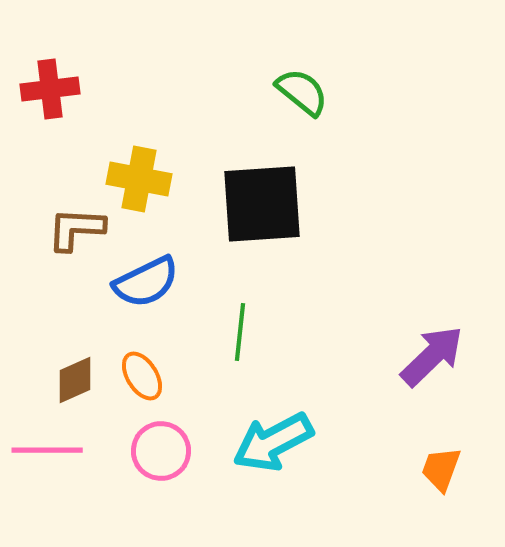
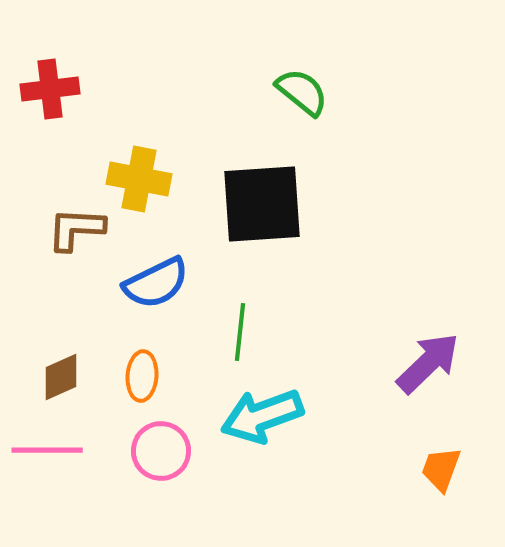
blue semicircle: moved 10 px right, 1 px down
purple arrow: moved 4 px left, 7 px down
orange ellipse: rotated 36 degrees clockwise
brown diamond: moved 14 px left, 3 px up
cyan arrow: moved 11 px left, 26 px up; rotated 8 degrees clockwise
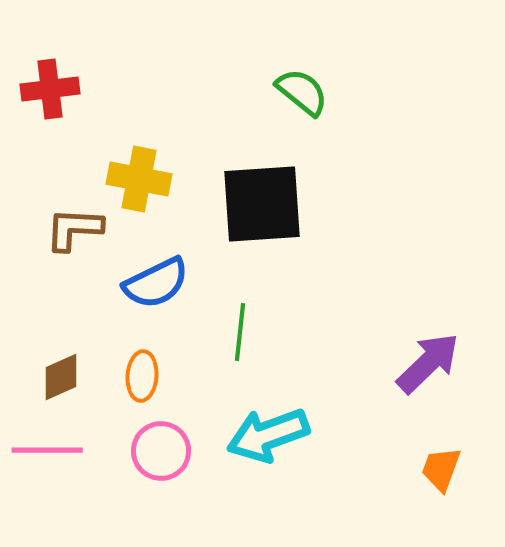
brown L-shape: moved 2 px left
cyan arrow: moved 6 px right, 19 px down
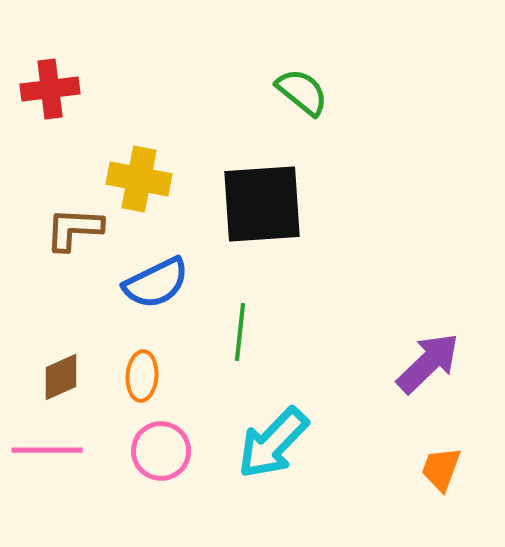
cyan arrow: moved 5 px right, 8 px down; rotated 26 degrees counterclockwise
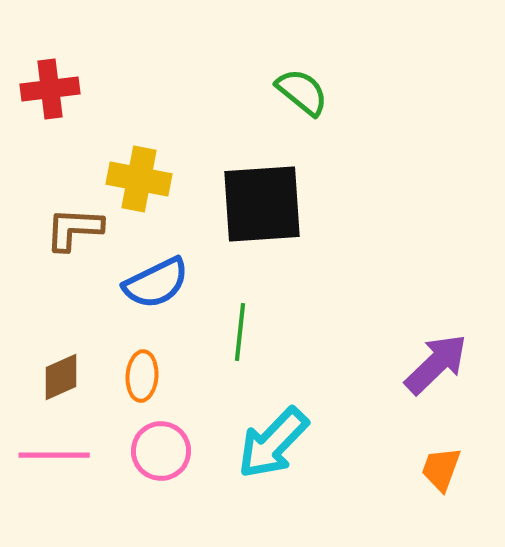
purple arrow: moved 8 px right, 1 px down
pink line: moved 7 px right, 5 px down
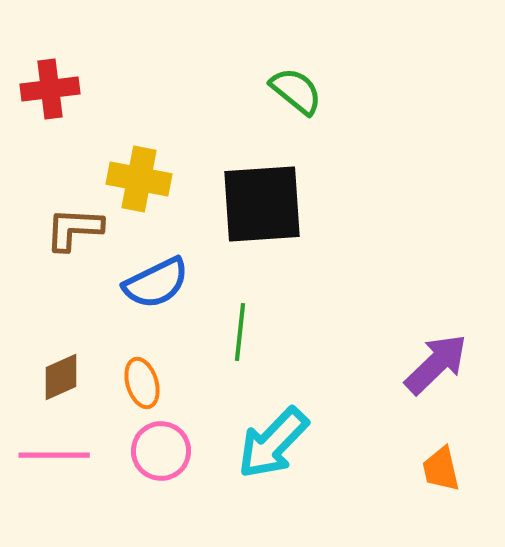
green semicircle: moved 6 px left, 1 px up
orange ellipse: moved 7 px down; rotated 21 degrees counterclockwise
orange trapezoid: rotated 33 degrees counterclockwise
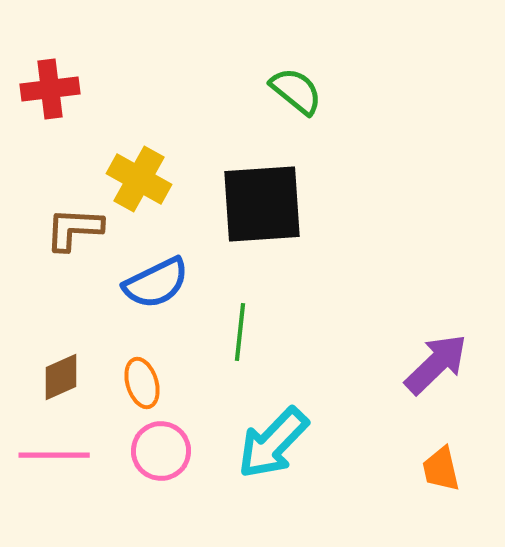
yellow cross: rotated 18 degrees clockwise
